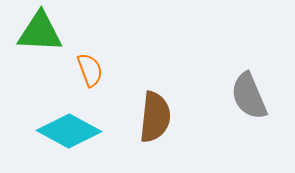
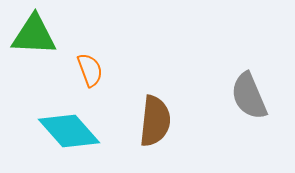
green triangle: moved 6 px left, 3 px down
brown semicircle: moved 4 px down
cyan diamond: rotated 20 degrees clockwise
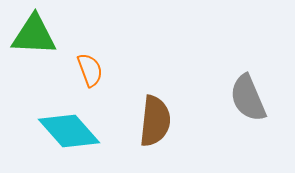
gray semicircle: moved 1 px left, 2 px down
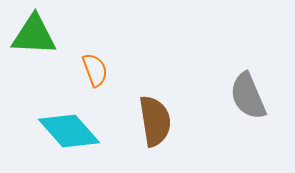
orange semicircle: moved 5 px right
gray semicircle: moved 2 px up
brown semicircle: rotated 15 degrees counterclockwise
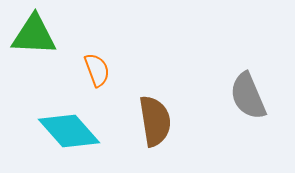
orange semicircle: moved 2 px right
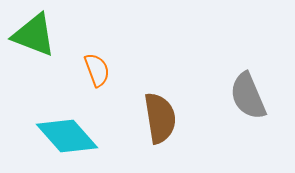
green triangle: rotated 18 degrees clockwise
brown semicircle: moved 5 px right, 3 px up
cyan diamond: moved 2 px left, 5 px down
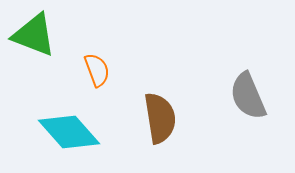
cyan diamond: moved 2 px right, 4 px up
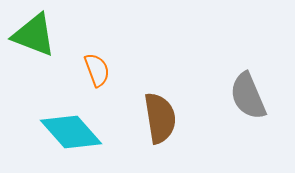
cyan diamond: moved 2 px right
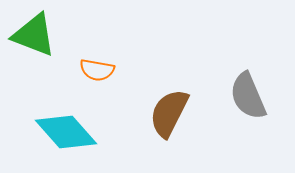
orange semicircle: rotated 120 degrees clockwise
brown semicircle: moved 9 px right, 5 px up; rotated 144 degrees counterclockwise
cyan diamond: moved 5 px left
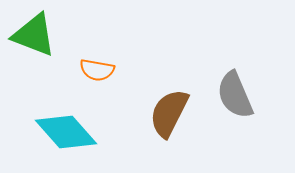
gray semicircle: moved 13 px left, 1 px up
